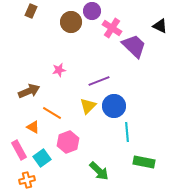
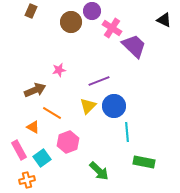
black triangle: moved 4 px right, 6 px up
brown arrow: moved 6 px right, 1 px up
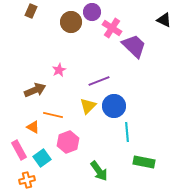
purple circle: moved 1 px down
pink star: rotated 16 degrees counterclockwise
orange line: moved 1 px right, 2 px down; rotated 18 degrees counterclockwise
green arrow: rotated 10 degrees clockwise
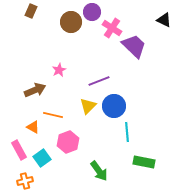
orange cross: moved 2 px left, 1 px down
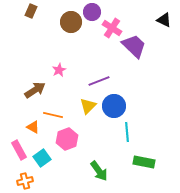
brown arrow: rotated 10 degrees counterclockwise
pink hexagon: moved 1 px left, 3 px up
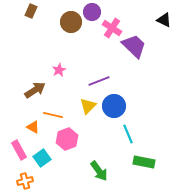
cyan line: moved 1 px right, 2 px down; rotated 18 degrees counterclockwise
